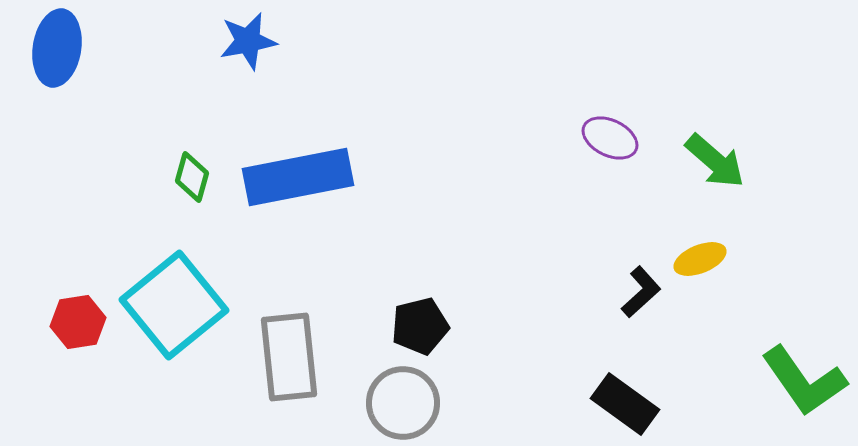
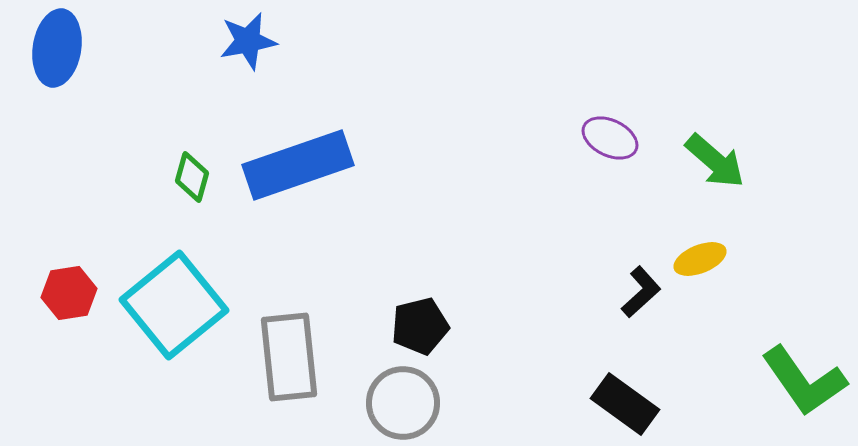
blue rectangle: moved 12 px up; rotated 8 degrees counterclockwise
red hexagon: moved 9 px left, 29 px up
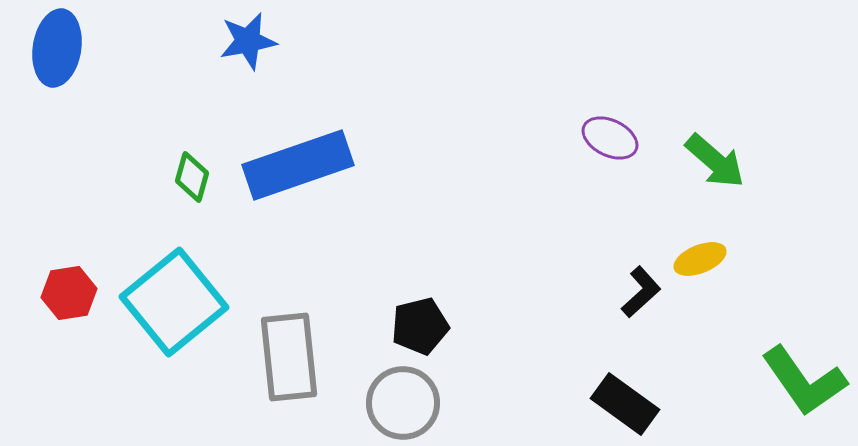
cyan square: moved 3 px up
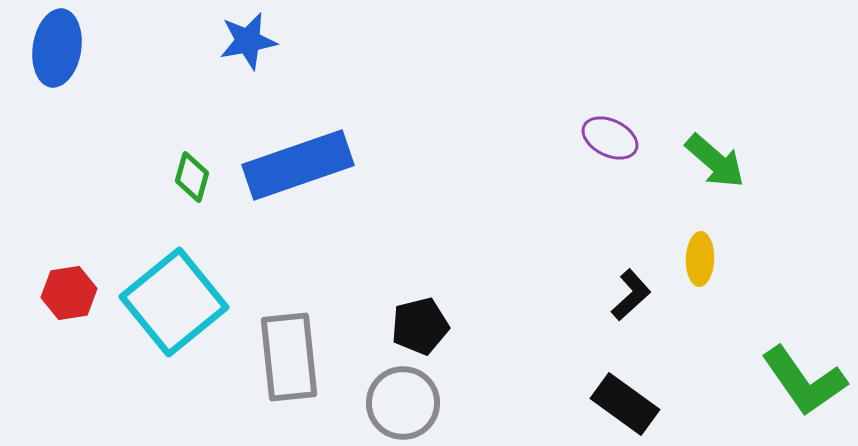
yellow ellipse: rotated 66 degrees counterclockwise
black L-shape: moved 10 px left, 3 px down
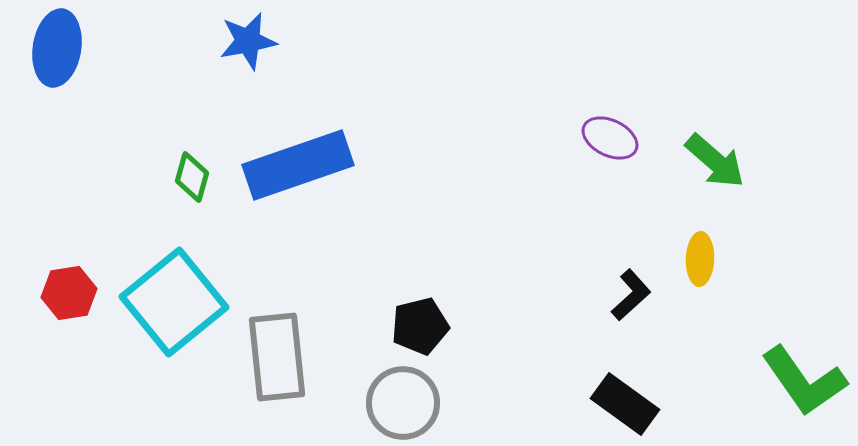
gray rectangle: moved 12 px left
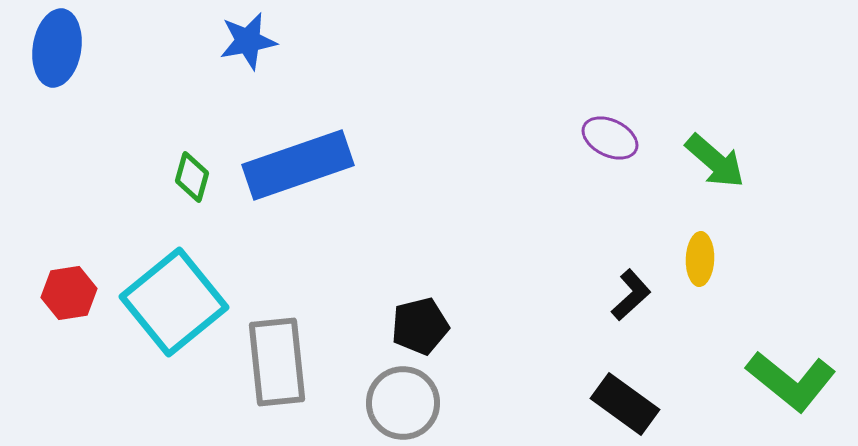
gray rectangle: moved 5 px down
green L-shape: moved 13 px left; rotated 16 degrees counterclockwise
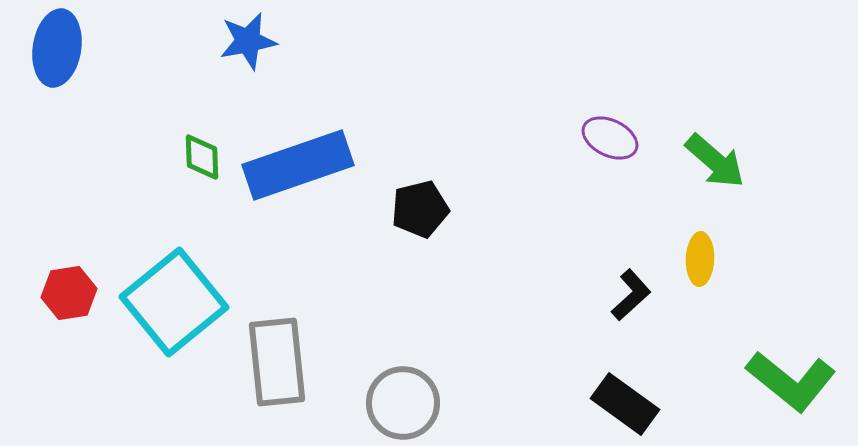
green diamond: moved 10 px right, 20 px up; rotated 18 degrees counterclockwise
black pentagon: moved 117 px up
